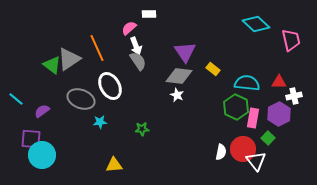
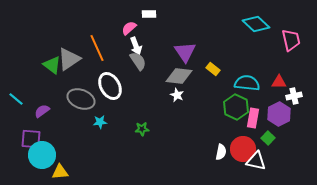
white triangle: rotated 40 degrees counterclockwise
yellow triangle: moved 54 px left, 7 px down
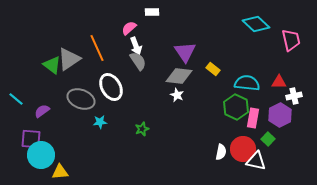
white rectangle: moved 3 px right, 2 px up
white ellipse: moved 1 px right, 1 px down
purple hexagon: moved 1 px right, 1 px down
green star: rotated 16 degrees counterclockwise
green square: moved 1 px down
cyan circle: moved 1 px left
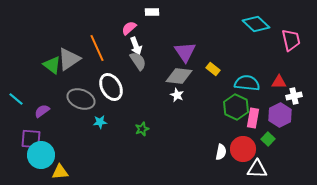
white triangle: moved 1 px right, 8 px down; rotated 10 degrees counterclockwise
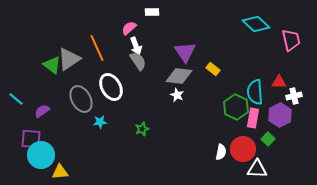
cyan semicircle: moved 8 px right, 9 px down; rotated 100 degrees counterclockwise
gray ellipse: rotated 40 degrees clockwise
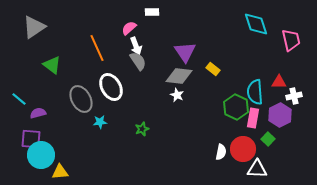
cyan diamond: rotated 28 degrees clockwise
gray triangle: moved 35 px left, 32 px up
cyan line: moved 3 px right
purple semicircle: moved 4 px left, 2 px down; rotated 21 degrees clockwise
